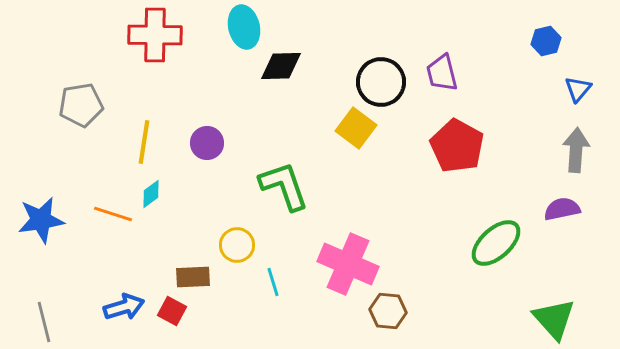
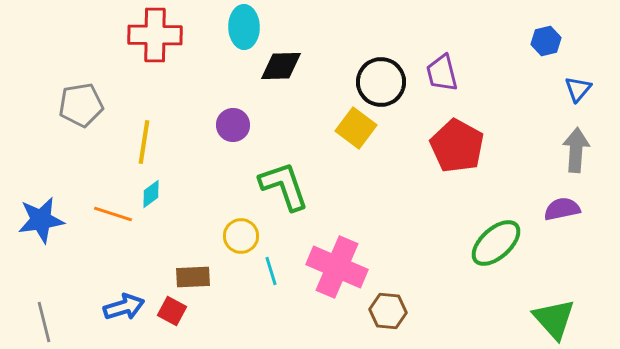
cyan ellipse: rotated 12 degrees clockwise
purple circle: moved 26 px right, 18 px up
yellow circle: moved 4 px right, 9 px up
pink cross: moved 11 px left, 3 px down
cyan line: moved 2 px left, 11 px up
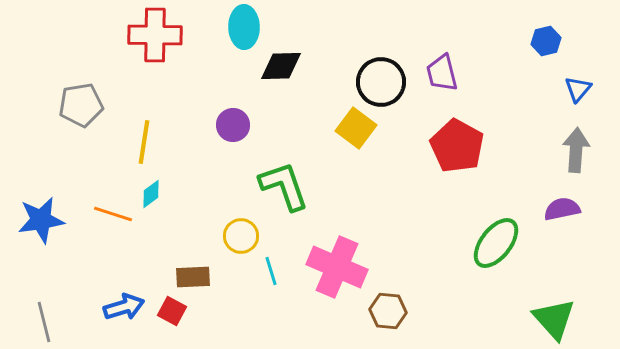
green ellipse: rotated 10 degrees counterclockwise
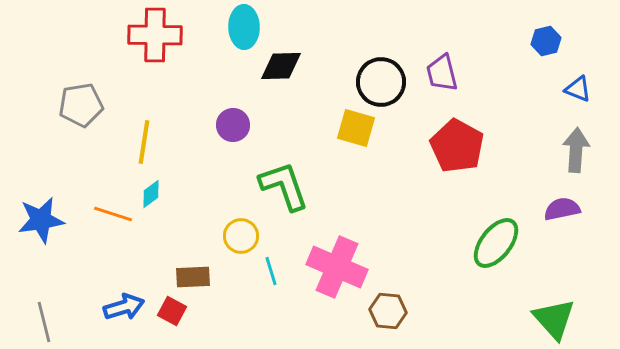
blue triangle: rotated 48 degrees counterclockwise
yellow square: rotated 21 degrees counterclockwise
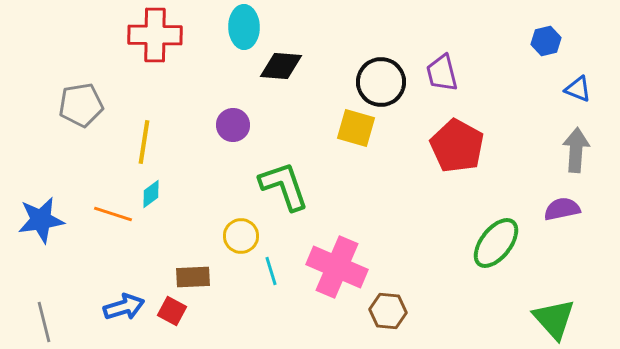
black diamond: rotated 6 degrees clockwise
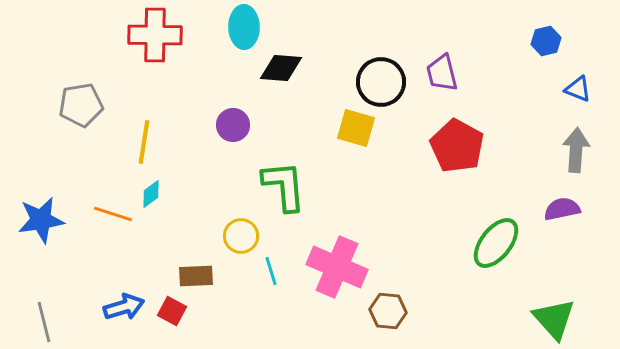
black diamond: moved 2 px down
green L-shape: rotated 14 degrees clockwise
brown rectangle: moved 3 px right, 1 px up
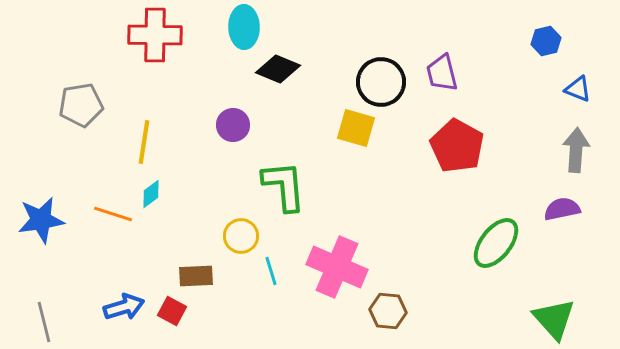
black diamond: moved 3 px left, 1 px down; rotated 18 degrees clockwise
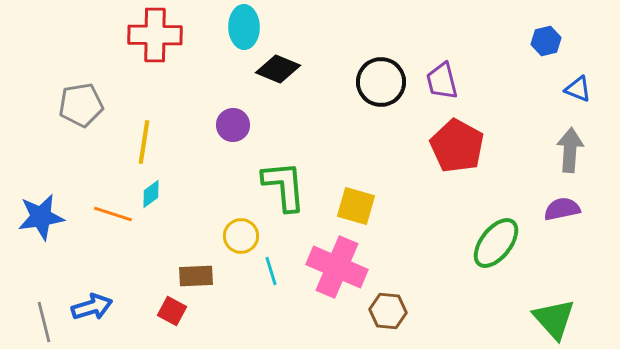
purple trapezoid: moved 8 px down
yellow square: moved 78 px down
gray arrow: moved 6 px left
blue star: moved 3 px up
blue arrow: moved 32 px left
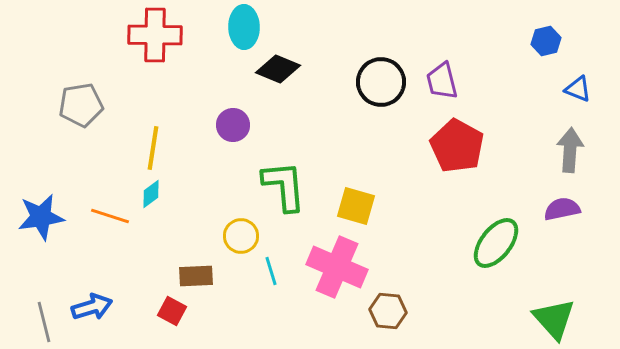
yellow line: moved 9 px right, 6 px down
orange line: moved 3 px left, 2 px down
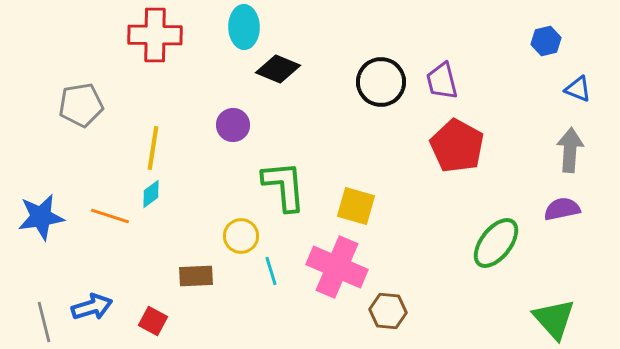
red square: moved 19 px left, 10 px down
